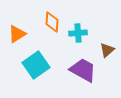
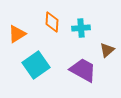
cyan cross: moved 3 px right, 5 px up
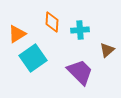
cyan cross: moved 1 px left, 2 px down
cyan square: moved 3 px left, 7 px up
purple trapezoid: moved 3 px left, 2 px down; rotated 16 degrees clockwise
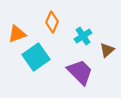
orange diamond: rotated 20 degrees clockwise
cyan cross: moved 3 px right, 6 px down; rotated 30 degrees counterclockwise
orange triangle: rotated 12 degrees clockwise
cyan square: moved 3 px right, 1 px up
